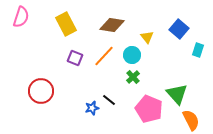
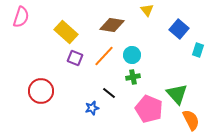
yellow rectangle: moved 8 px down; rotated 20 degrees counterclockwise
yellow triangle: moved 27 px up
green cross: rotated 32 degrees clockwise
black line: moved 7 px up
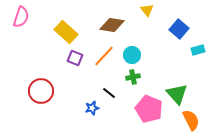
cyan rectangle: rotated 56 degrees clockwise
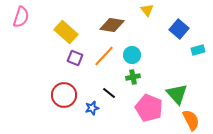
red circle: moved 23 px right, 4 px down
pink pentagon: moved 1 px up
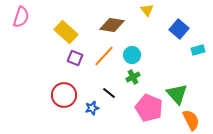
green cross: rotated 16 degrees counterclockwise
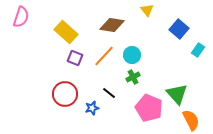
cyan rectangle: rotated 40 degrees counterclockwise
red circle: moved 1 px right, 1 px up
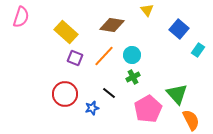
pink pentagon: moved 1 px left, 1 px down; rotated 20 degrees clockwise
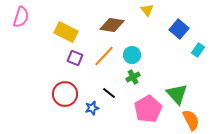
yellow rectangle: rotated 15 degrees counterclockwise
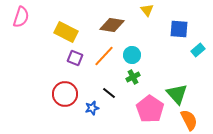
blue square: rotated 36 degrees counterclockwise
cyan rectangle: rotated 16 degrees clockwise
pink pentagon: moved 2 px right; rotated 8 degrees counterclockwise
orange semicircle: moved 2 px left
